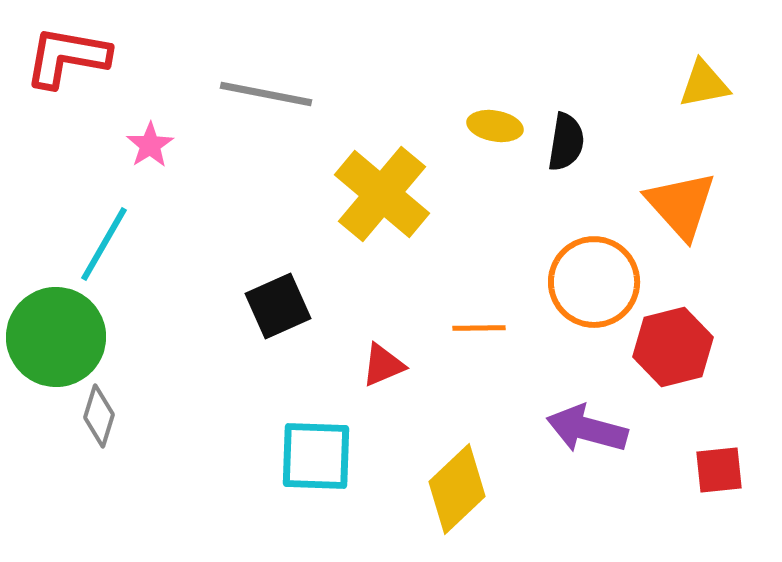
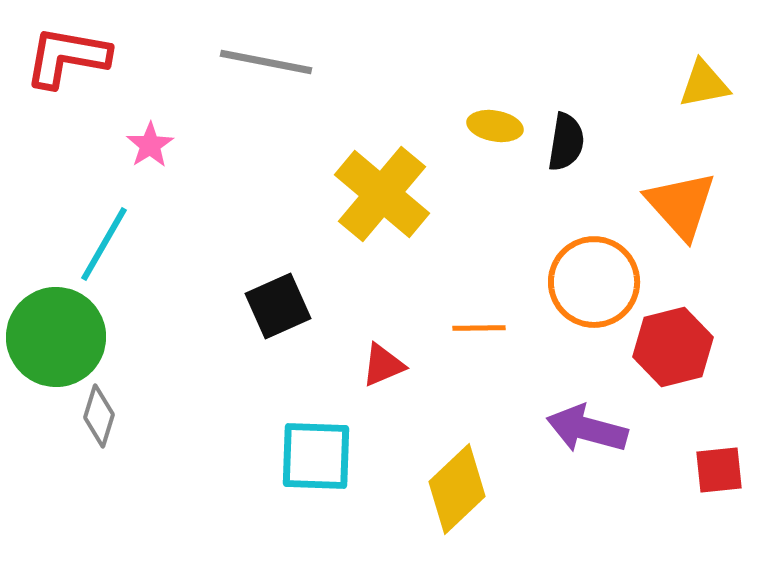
gray line: moved 32 px up
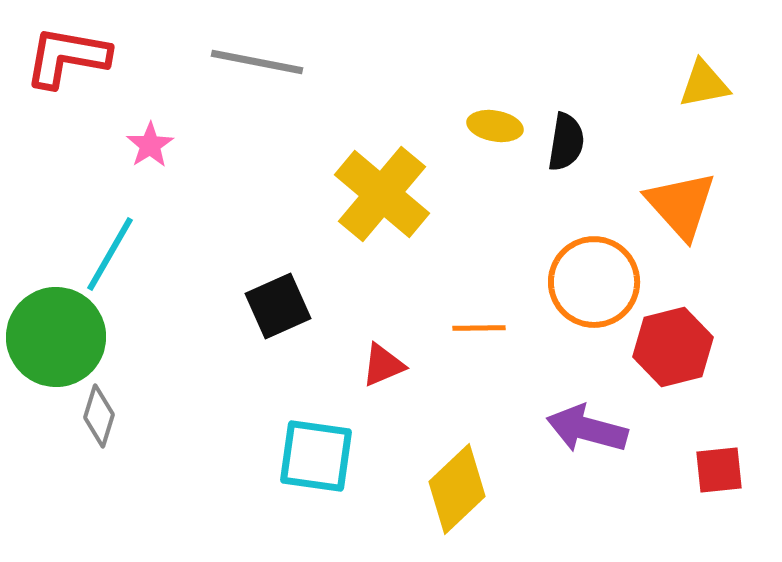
gray line: moved 9 px left
cyan line: moved 6 px right, 10 px down
cyan square: rotated 6 degrees clockwise
